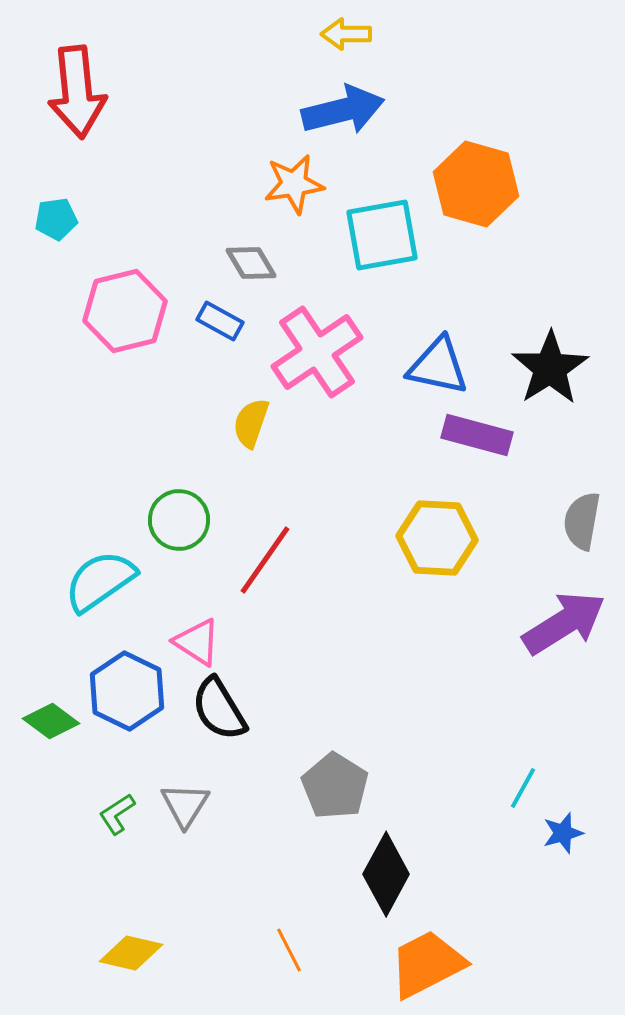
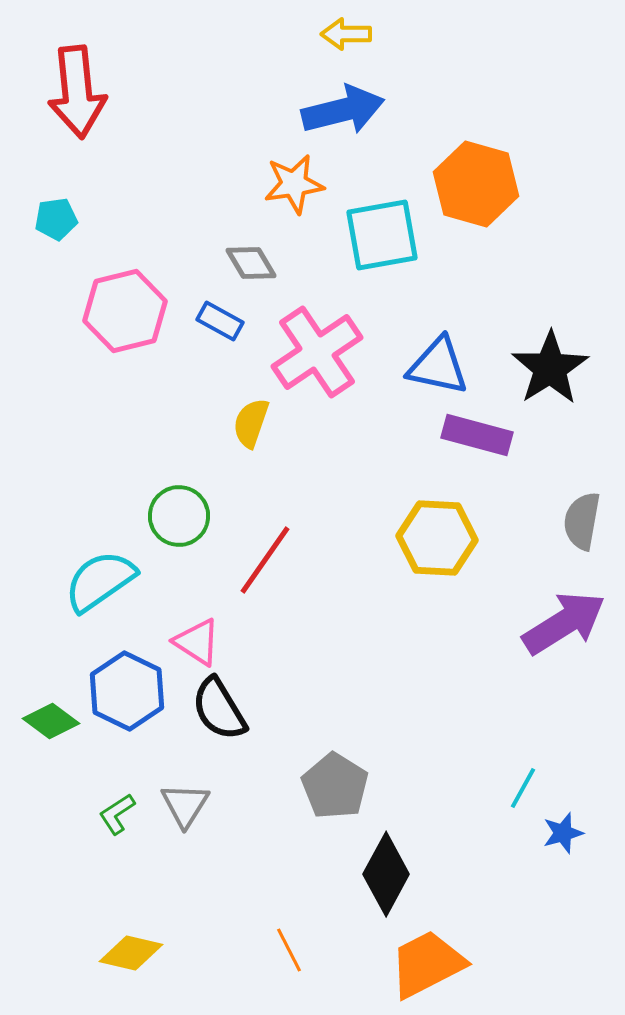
green circle: moved 4 px up
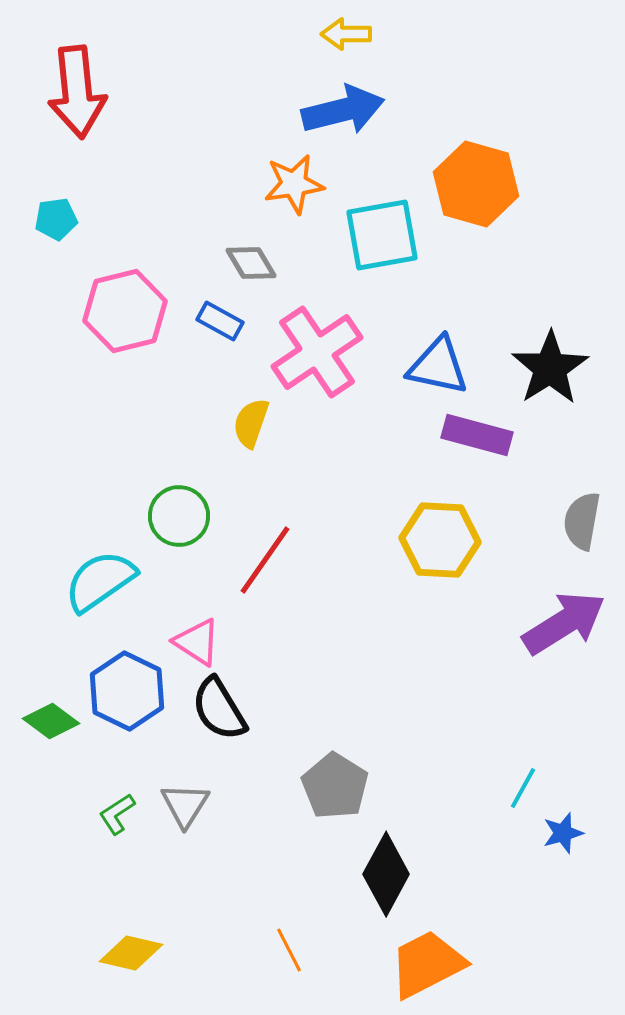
yellow hexagon: moved 3 px right, 2 px down
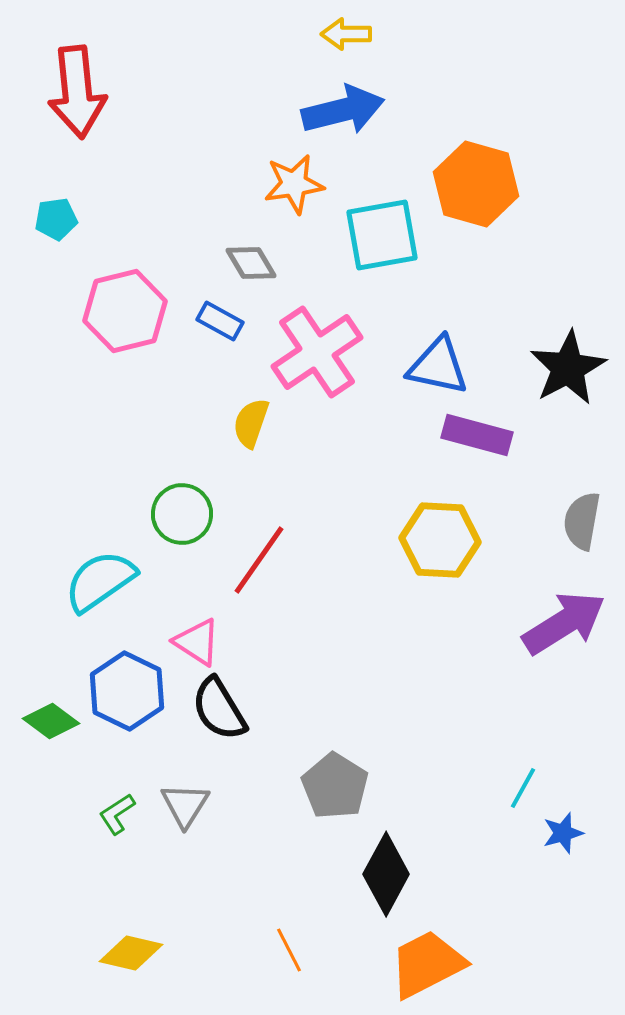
black star: moved 18 px right; rotated 4 degrees clockwise
green circle: moved 3 px right, 2 px up
red line: moved 6 px left
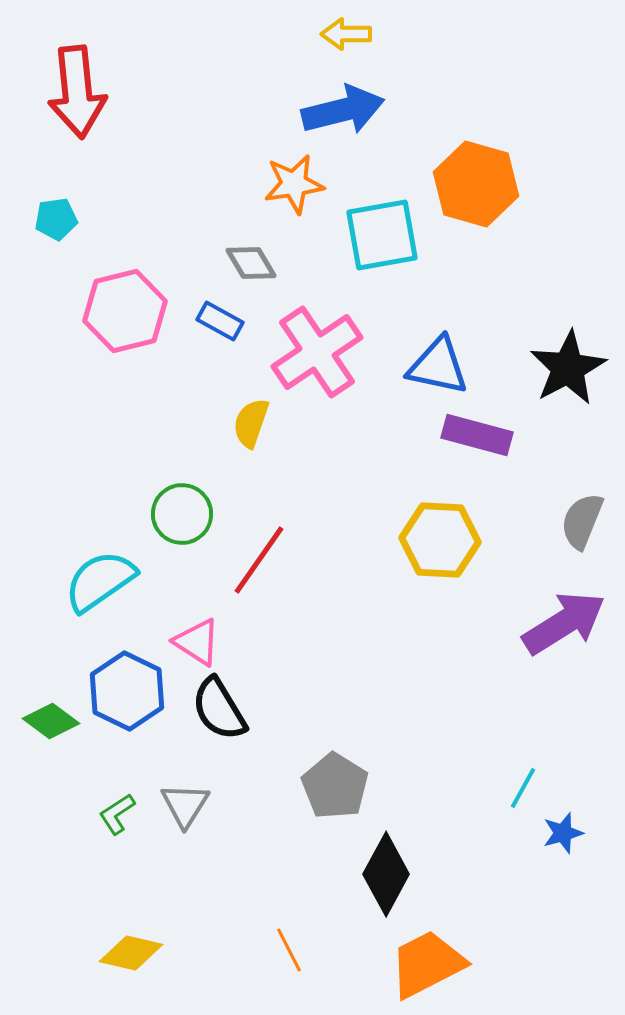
gray semicircle: rotated 12 degrees clockwise
